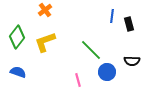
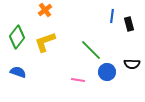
black semicircle: moved 3 px down
pink line: rotated 64 degrees counterclockwise
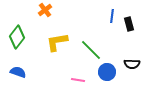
yellow L-shape: moved 12 px right; rotated 10 degrees clockwise
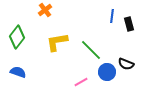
black semicircle: moved 6 px left; rotated 21 degrees clockwise
pink line: moved 3 px right, 2 px down; rotated 40 degrees counterclockwise
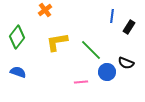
black rectangle: moved 3 px down; rotated 48 degrees clockwise
black semicircle: moved 1 px up
pink line: rotated 24 degrees clockwise
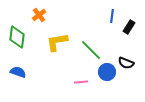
orange cross: moved 6 px left, 5 px down
green diamond: rotated 30 degrees counterclockwise
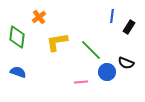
orange cross: moved 2 px down
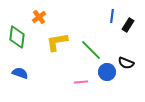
black rectangle: moved 1 px left, 2 px up
blue semicircle: moved 2 px right, 1 px down
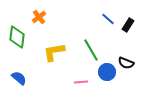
blue line: moved 4 px left, 3 px down; rotated 56 degrees counterclockwise
yellow L-shape: moved 3 px left, 10 px down
green line: rotated 15 degrees clockwise
blue semicircle: moved 1 px left, 5 px down; rotated 21 degrees clockwise
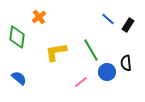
yellow L-shape: moved 2 px right
black semicircle: rotated 63 degrees clockwise
pink line: rotated 32 degrees counterclockwise
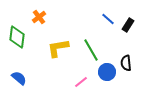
yellow L-shape: moved 2 px right, 4 px up
